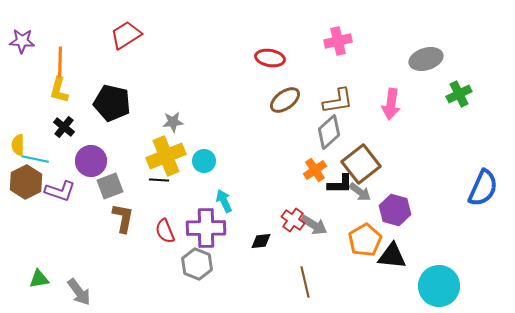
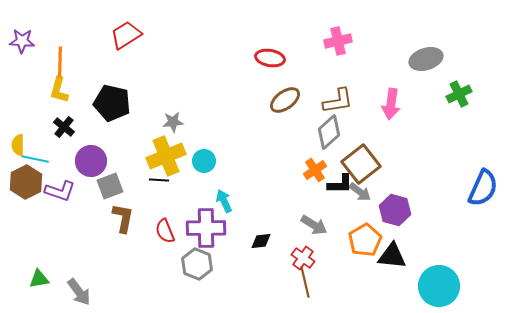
red cross at (293, 220): moved 10 px right, 38 px down
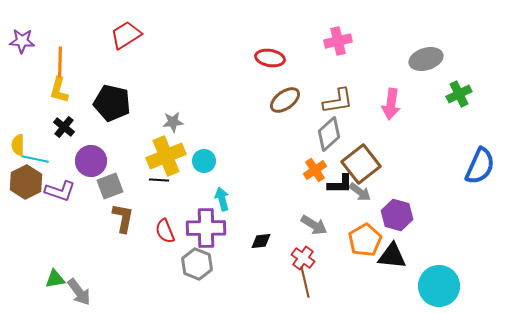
gray diamond at (329, 132): moved 2 px down
blue semicircle at (483, 188): moved 3 px left, 22 px up
cyan arrow at (224, 201): moved 2 px left, 2 px up; rotated 10 degrees clockwise
purple hexagon at (395, 210): moved 2 px right, 5 px down
green triangle at (39, 279): moved 16 px right
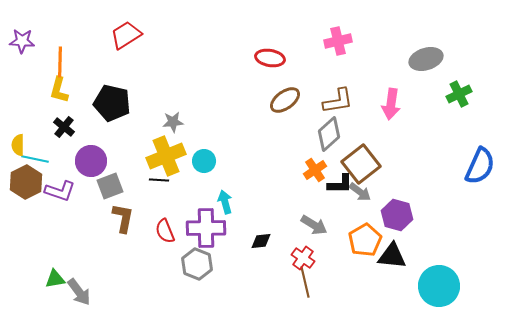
cyan arrow at (222, 199): moved 3 px right, 3 px down
